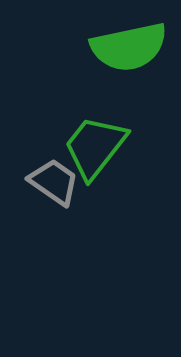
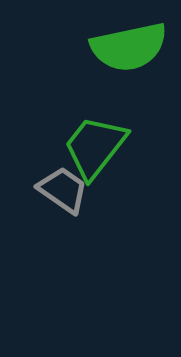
gray trapezoid: moved 9 px right, 8 px down
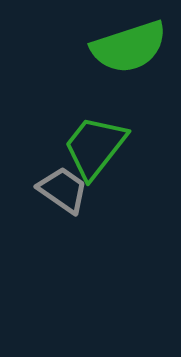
green semicircle: rotated 6 degrees counterclockwise
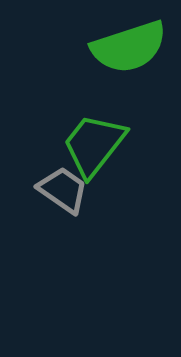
green trapezoid: moved 1 px left, 2 px up
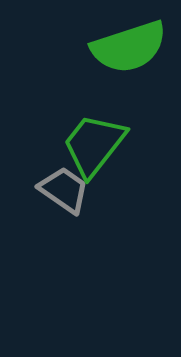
gray trapezoid: moved 1 px right
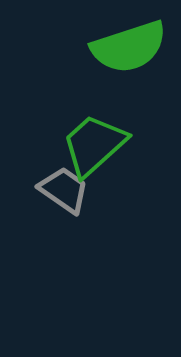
green trapezoid: rotated 10 degrees clockwise
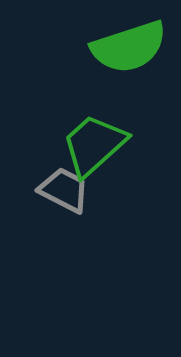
gray trapezoid: rotated 8 degrees counterclockwise
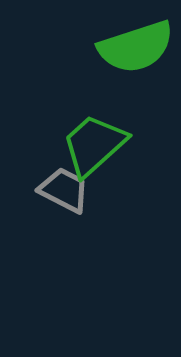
green semicircle: moved 7 px right
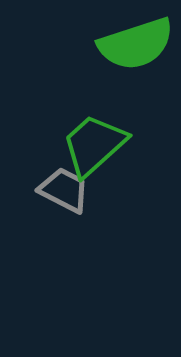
green semicircle: moved 3 px up
